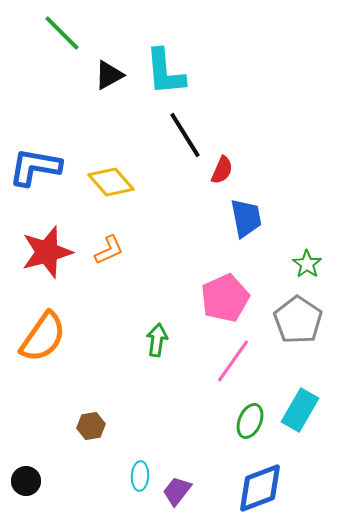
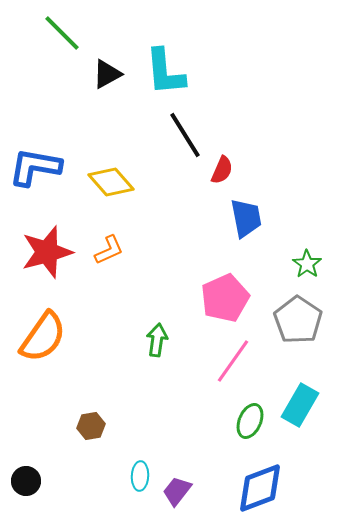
black triangle: moved 2 px left, 1 px up
cyan rectangle: moved 5 px up
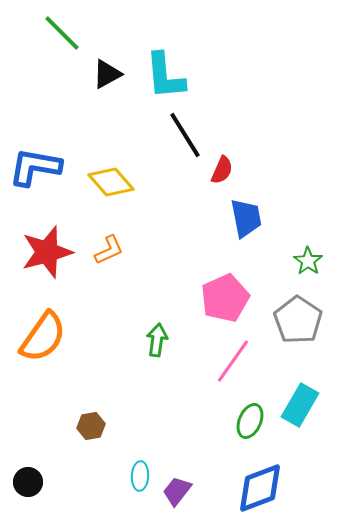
cyan L-shape: moved 4 px down
green star: moved 1 px right, 3 px up
black circle: moved 2 px right, 1 px down
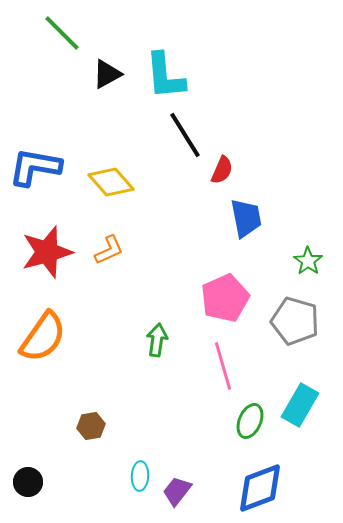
gray pentagon: moved 3 px left, 1 px down; rotated 18 degrees counterclockwise
pink line: moved 10 px left, 5 px down; rotated 51 degrees counterclockwise
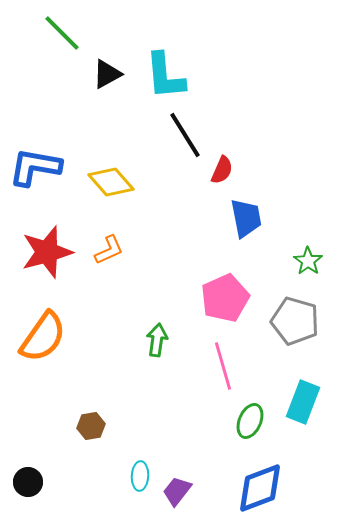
cyan rectangle: moved 3 px right, 3 px up; rotated 9 degrees counterclockwise
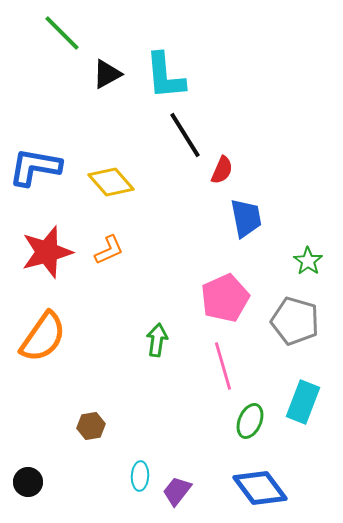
blue diamond: rotated 74 degrees clockwise
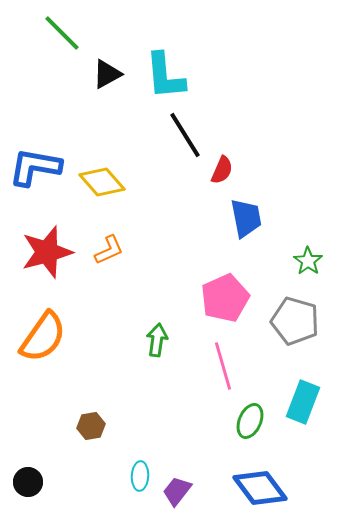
yellow diamond: moved 9 px left
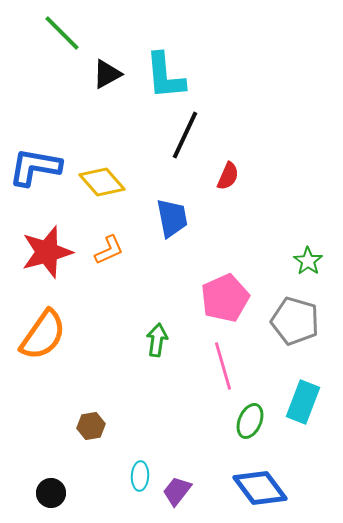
black line: rotated 57 degrees clockwise
red semicircle: moved 6 px right, 6 px down
blue trapezoid: moved 74 px left
orange semicircle: moved 2 px up
black circle: moved 23 px right, 11 px down
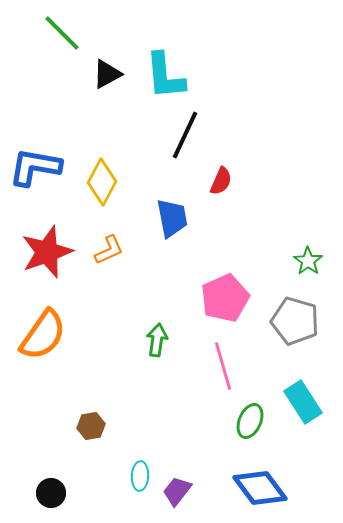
red semicircle: moved 7 px left, 5 px down
yellow diamond: rotated 69 degrees clockwise
red star: rotated 4 degrees counterclockwise
cyan rectangle: rotated 54 degrees counterclockwise
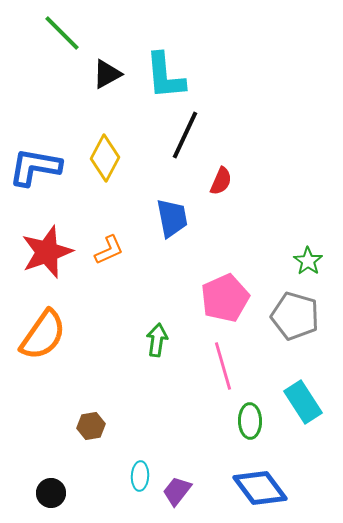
yellow diamond: moved 3 px right, 24 px up
gray pentagon: moved 5 px up
green ellipse: rotated 24 degrees counterclockwise
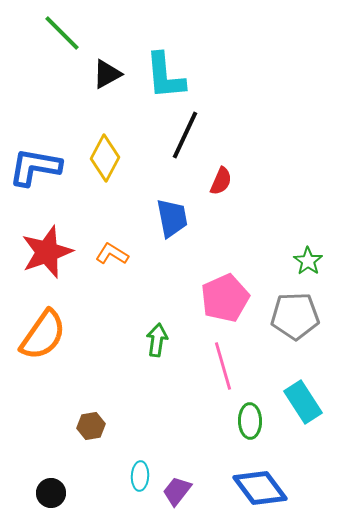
orange L-shape: moved 3 px right, 4 px down; rotated 124 degrees counterclockwise
gray pentagon: rotated 18 degrees counterclockwise
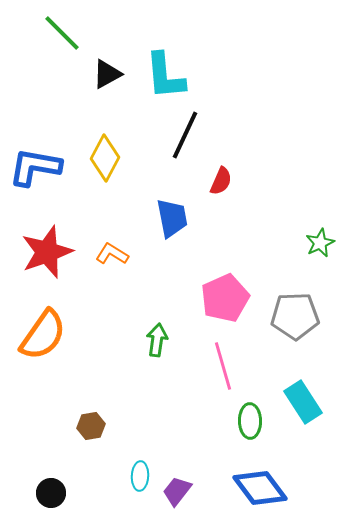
green star: moved 12 px right, 18 px up; rotated 12 degrees clockwise
